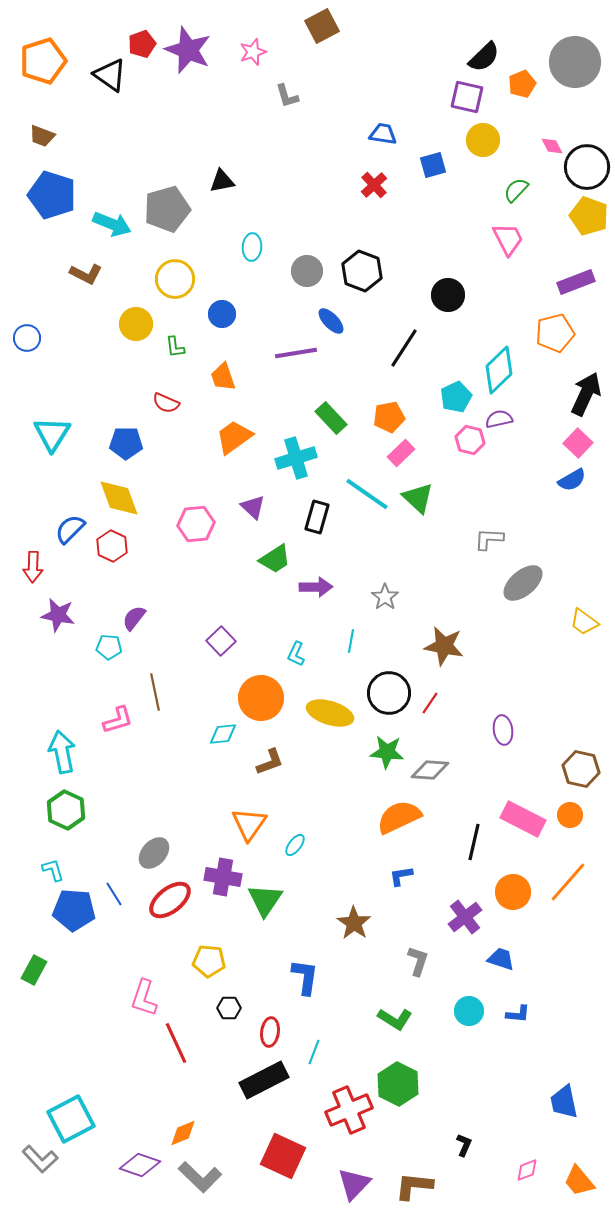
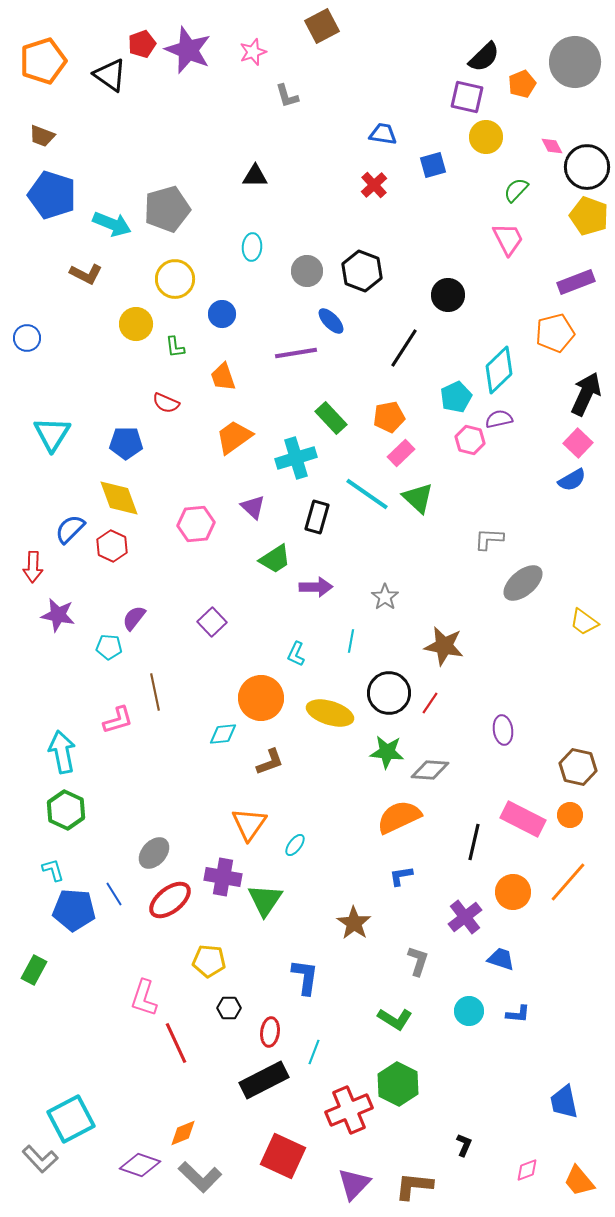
yellow circle at (483, 140): moved 3 px right, 3 px up
black triangle at (222, 181): moved 33 px right, 5 px up; rotated 12 degrees clockwise
purple square at (221, 641): moved 9 px left, 19 px up
brown hexagon at (581, 769): moved 3 px left, 2 px up
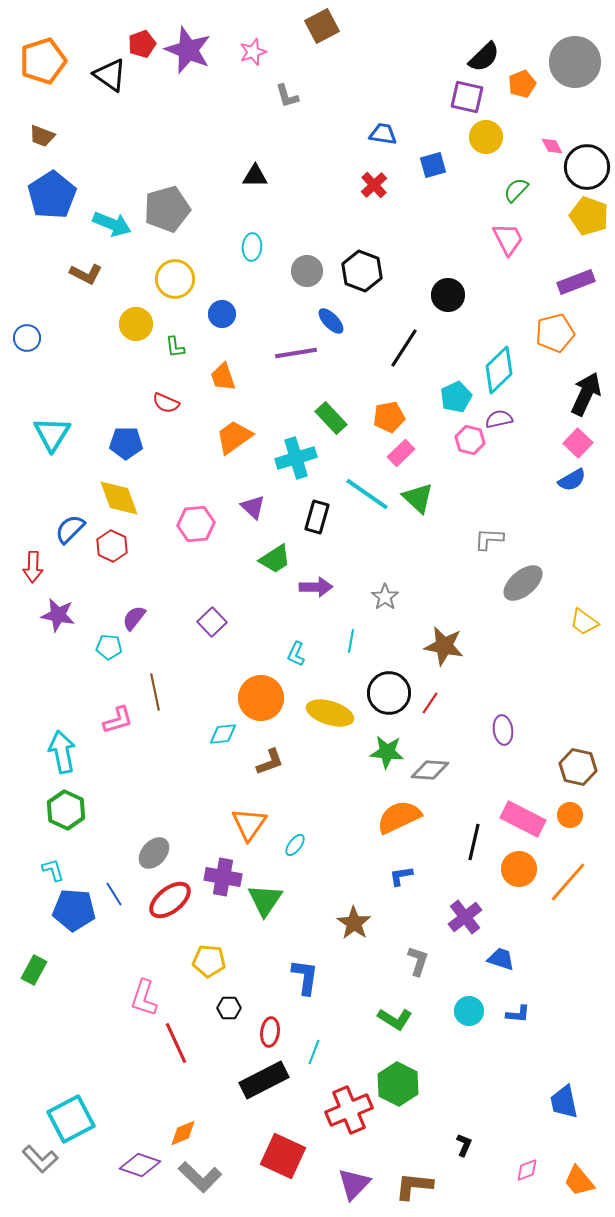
blue pentagon at (52, 195): rotated 21 degrees clockwise
orange circle at (513, 892): moved 6 px right, 23 px up
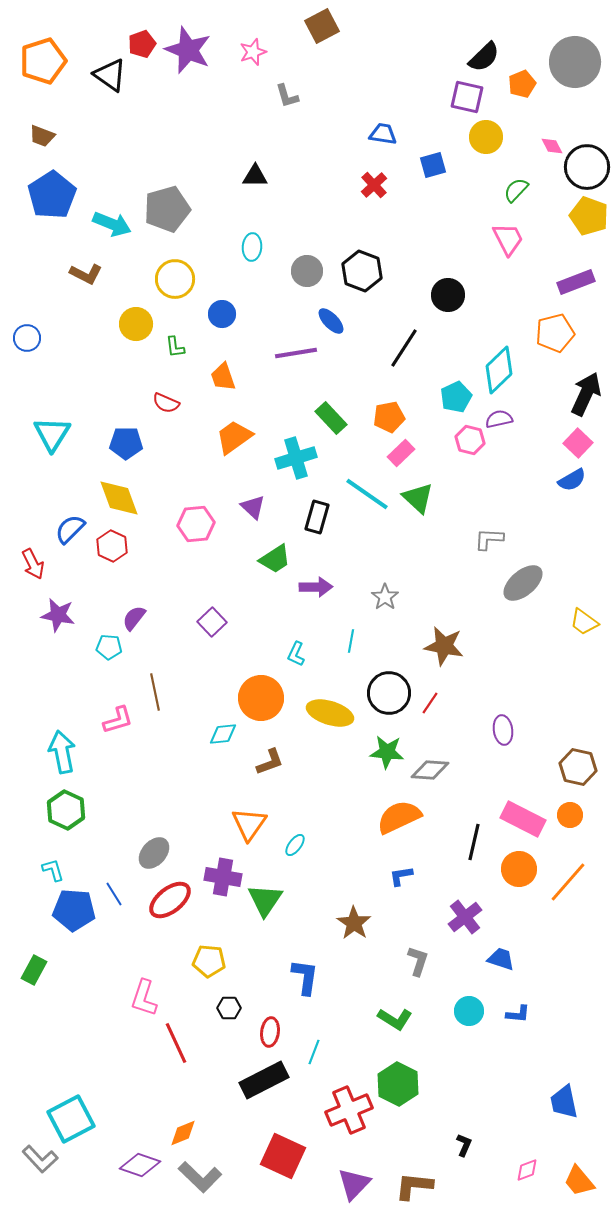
red arrow at (33, 567): moved 3 px up; rotated 28 degrees counterclockwise
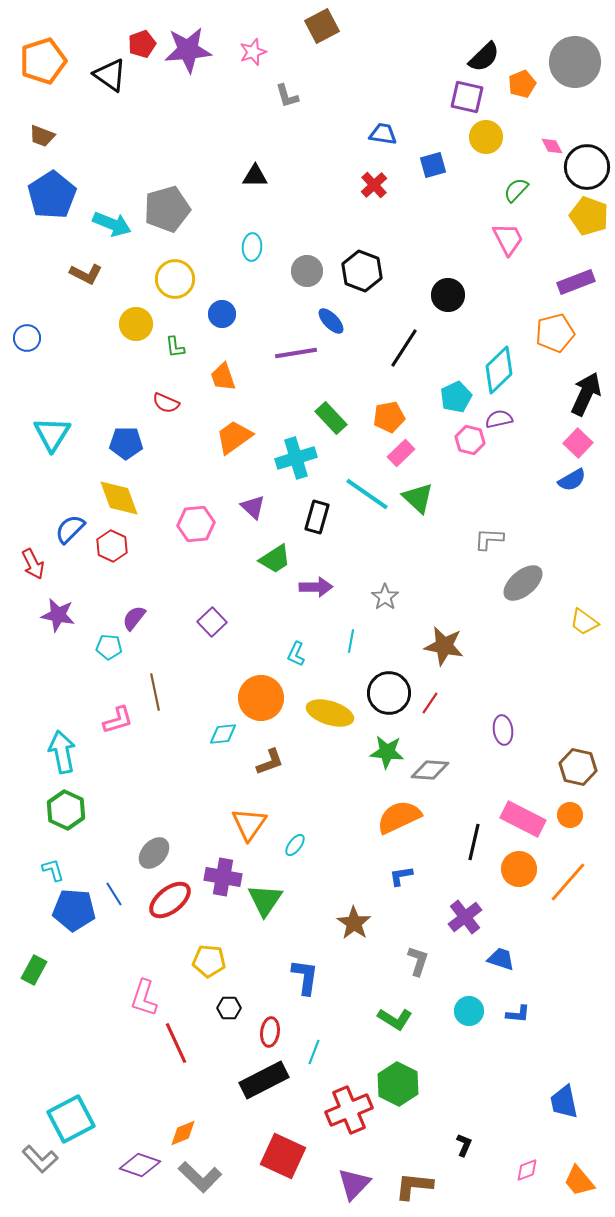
purple star at (188, 50): rotated 27 degrees counterclockwise
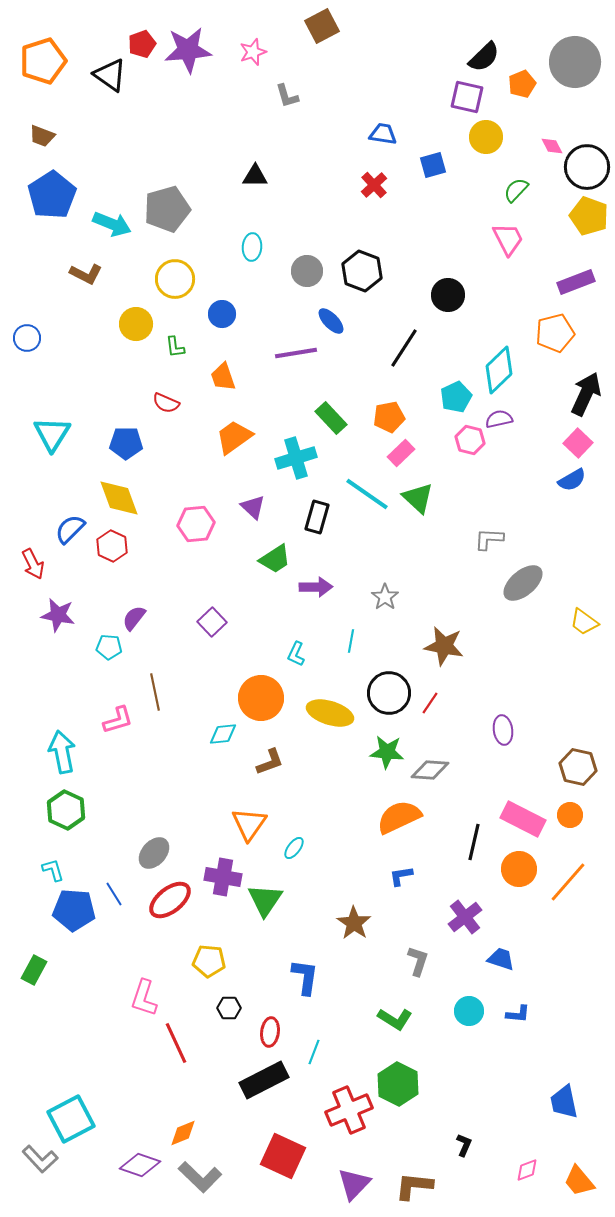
cyan ellipse at (295, 845): moved 1 px left, 3 px down
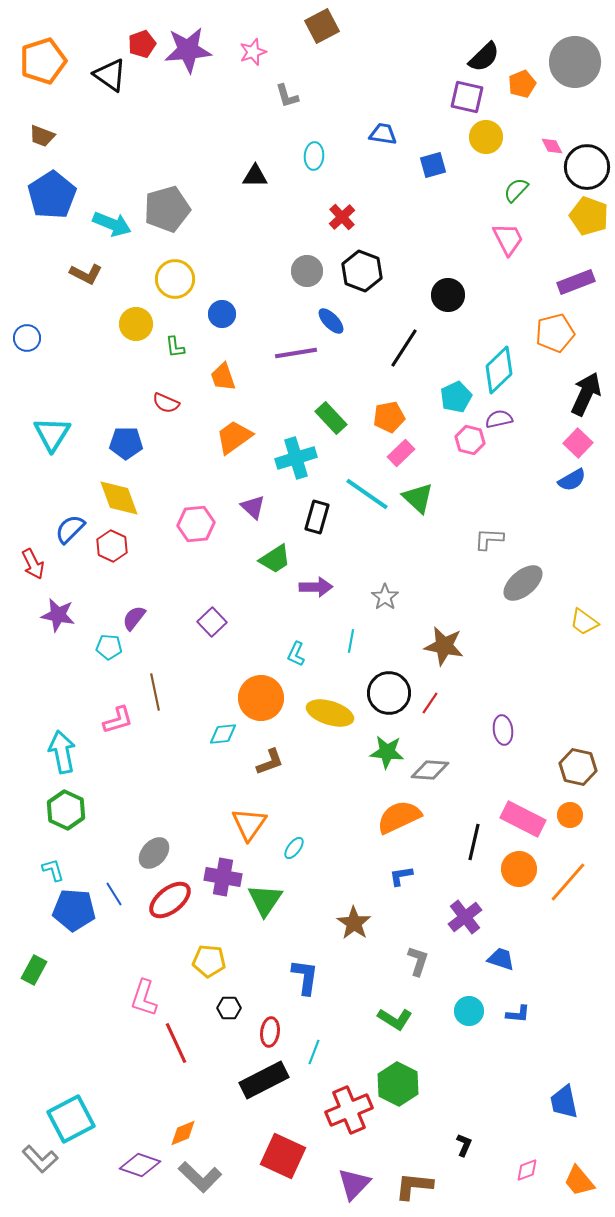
red cross at (374, 185): moved 32 px left, 32 px down
cyan ellipse at (252, 247): moved 62 px right, 91 px up
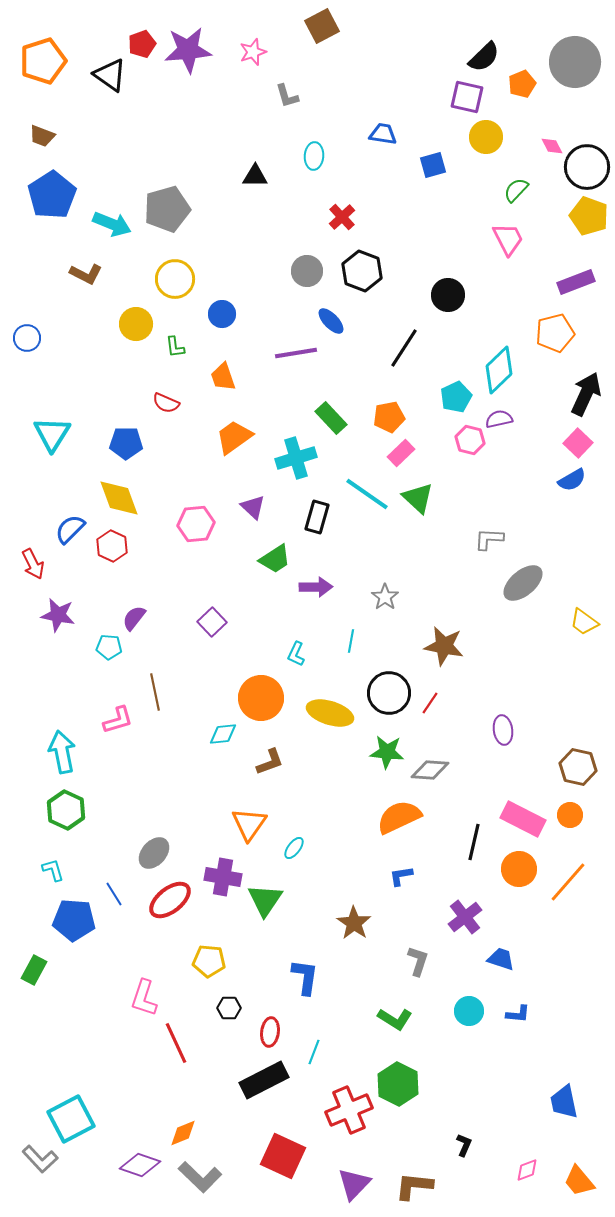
blue pentagon at (74, 910): moved 10 px down
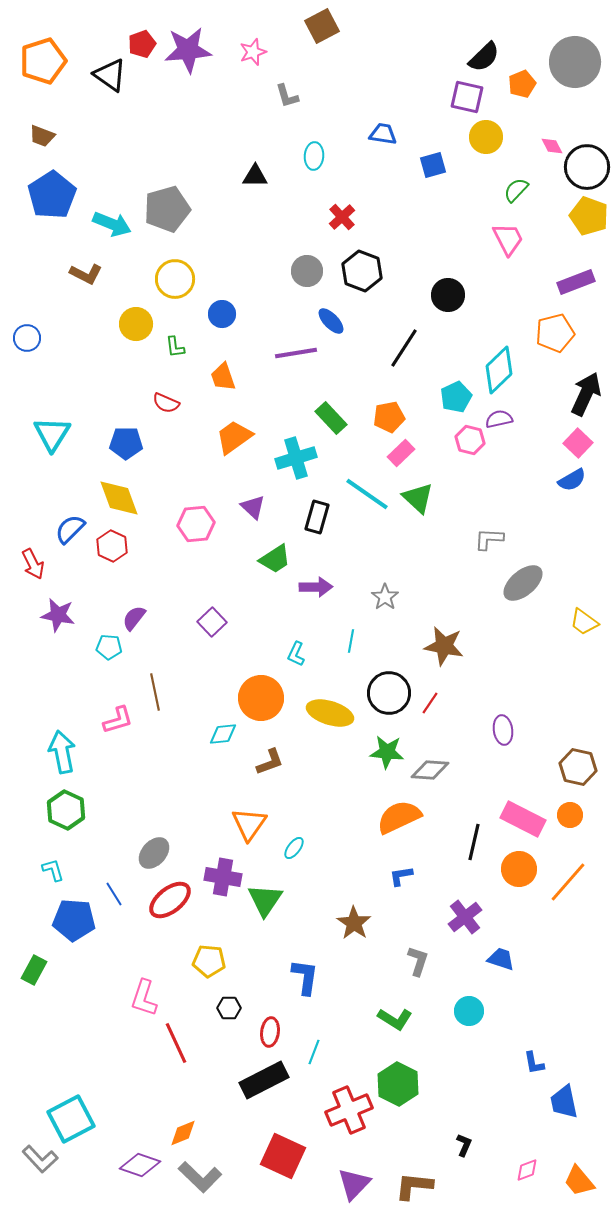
blue L-shape at (518, 1014): moved 16 px right, 49 px down; rotated 75 degrees clockwise
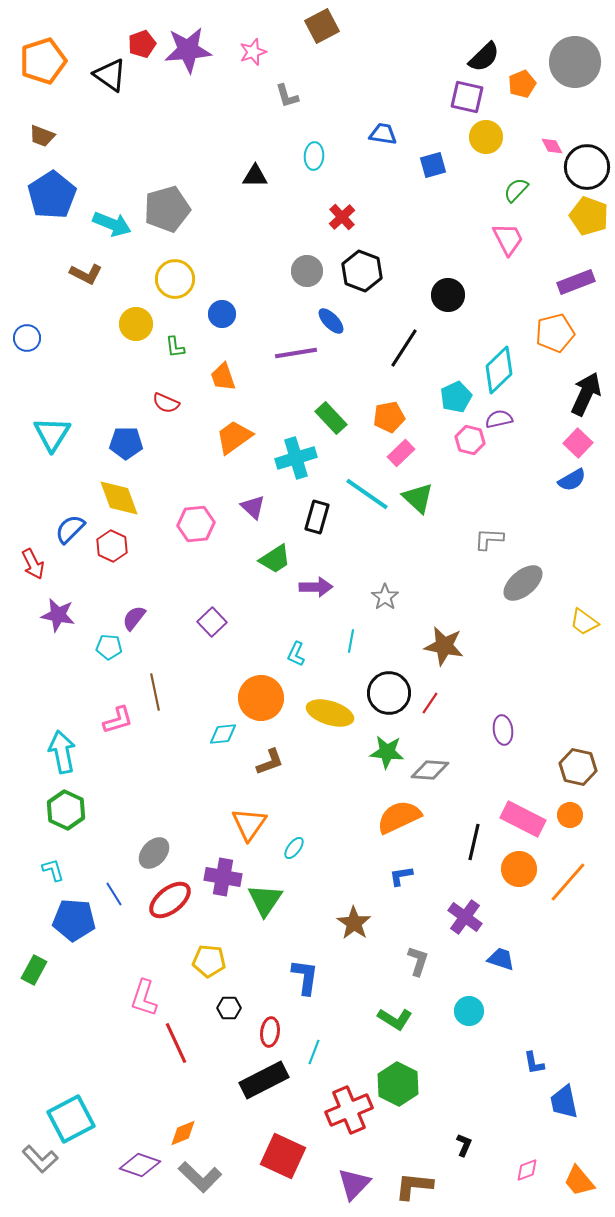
purple cross at (465, 917): rotated 16 degrees counterclockwise
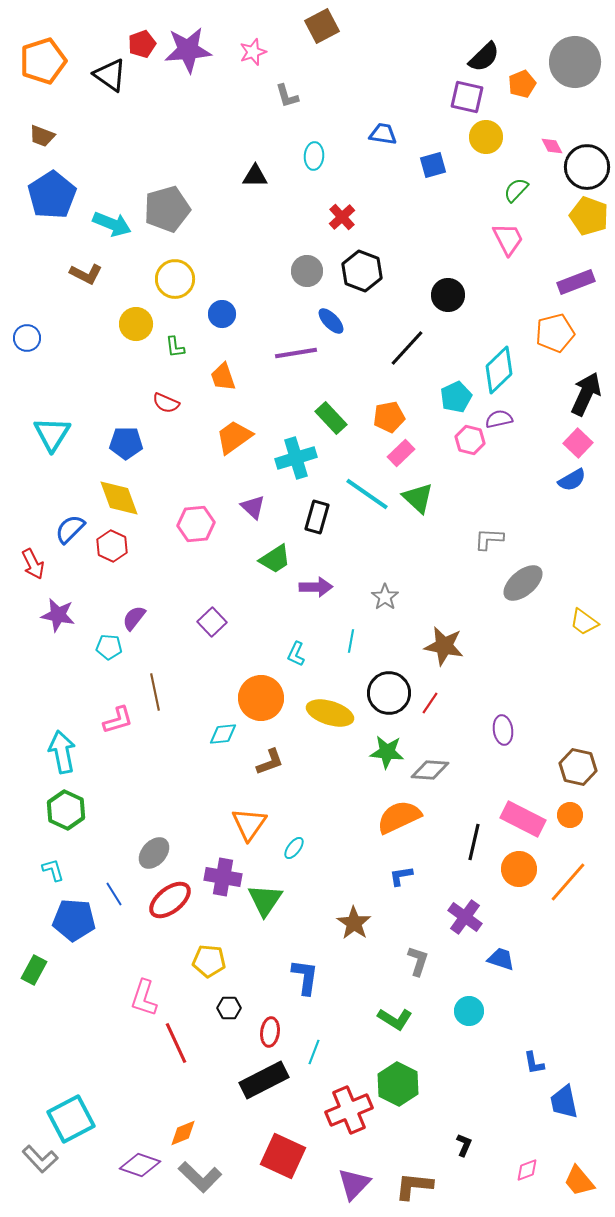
black line at (404, 348): moved 3 px right; rotated 9 degrees clockwise
